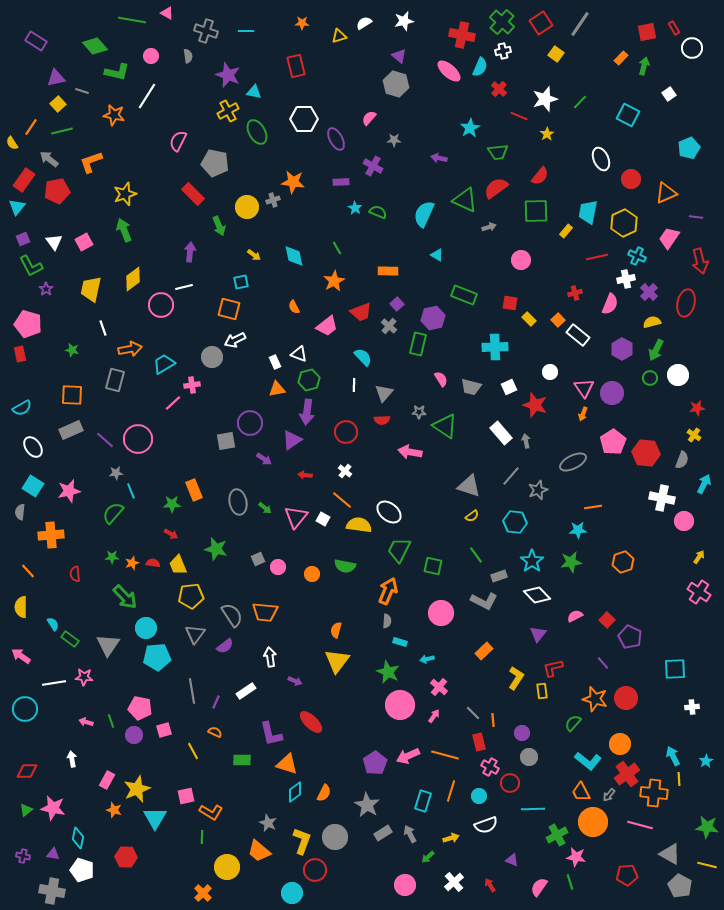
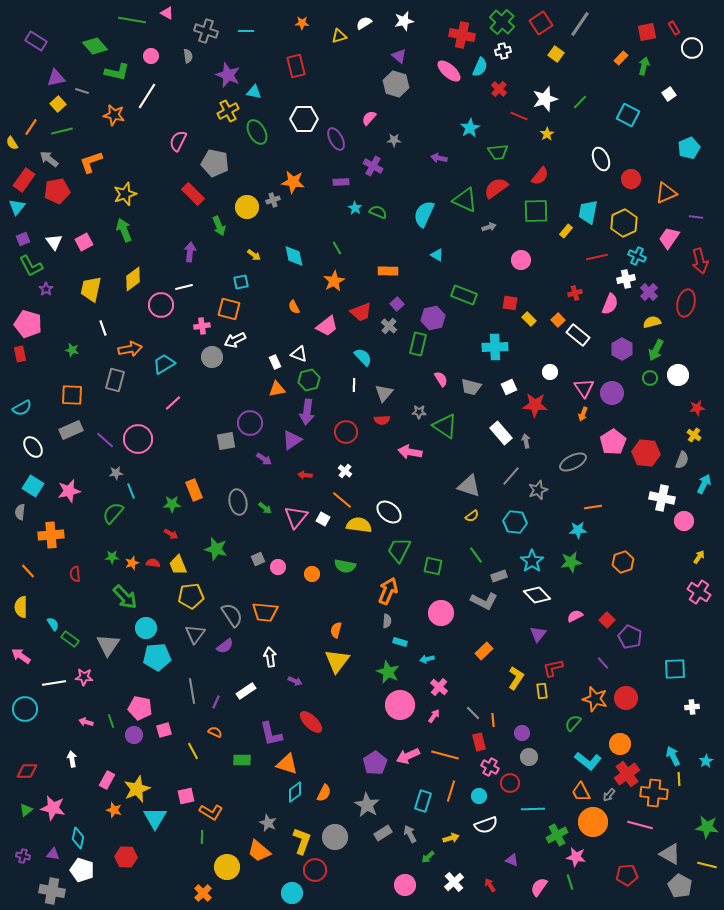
pink cross at (192, 385): moved 10 px right, 59 px up
red star at (535, 405): rotated 15 degrees counterclockwise
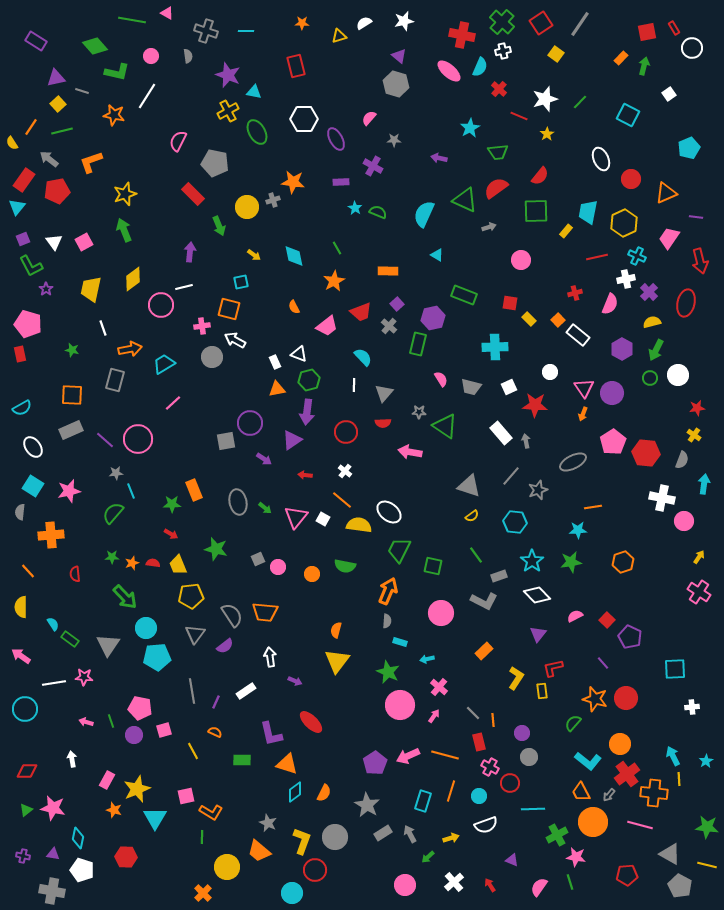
white arrow at (235, 340): rotated 55 degrees clockwise
red semicircle at (382, 420): moved 1 px right, 3 px down
cyan arrow at (704, 484): rotated 18 degrees counterclockwise
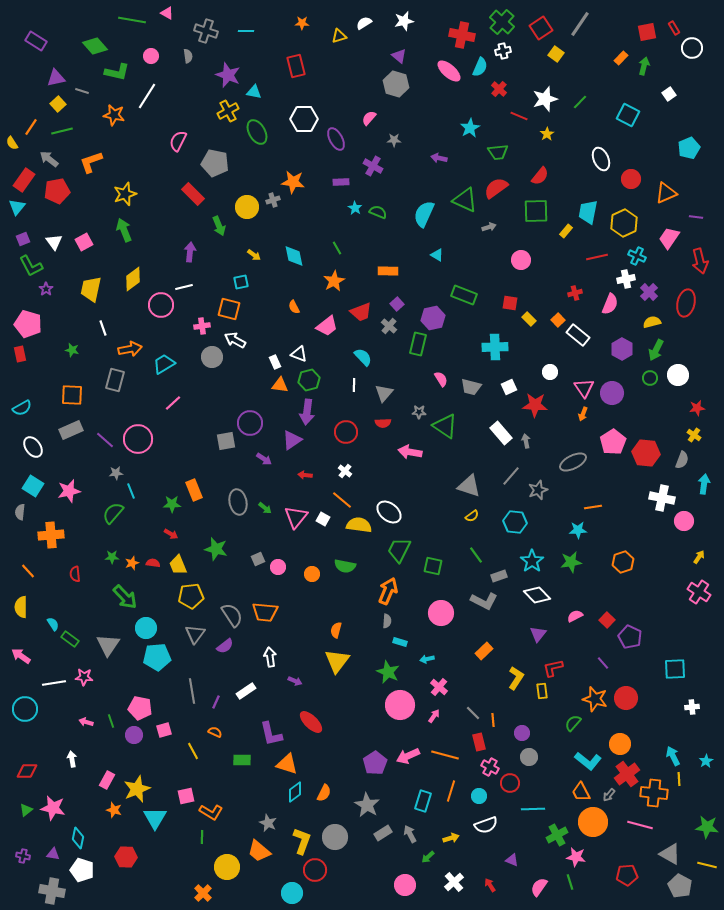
red square at (541, 23): moved 5 px down
orange triangle at (277, 389): moved 3 px right, 4 px up; rotated 18 degrees clockwise
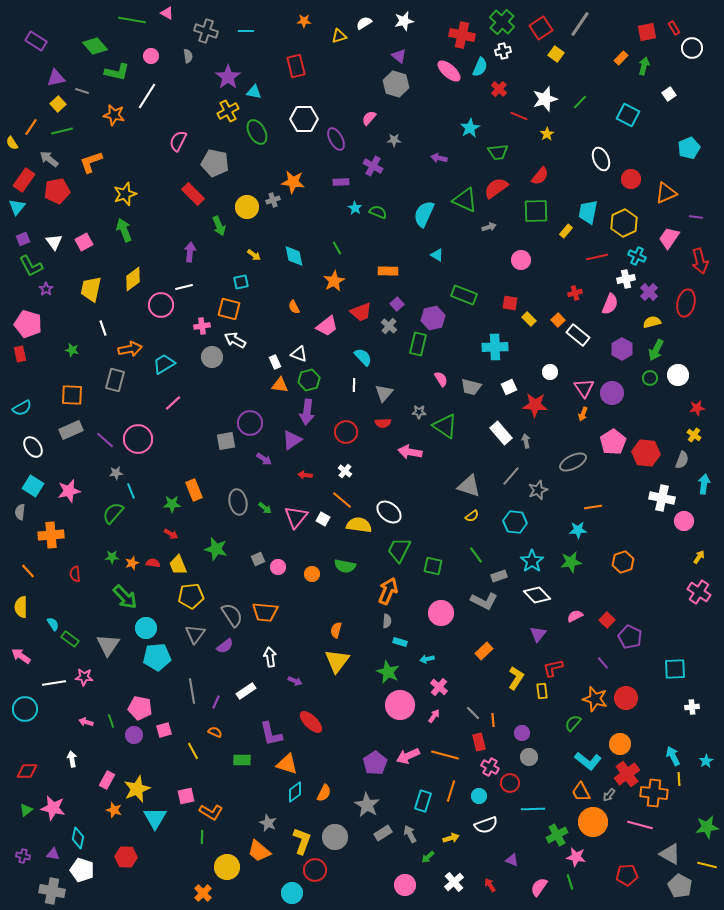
orange star at (302, 23): moved 2 px right, 2 px up
purple star at (228, 75): moved 2 px down; rotated 15 degrees clockwise
green star at (707, 827): rotated 15 degrees counterclockwise
